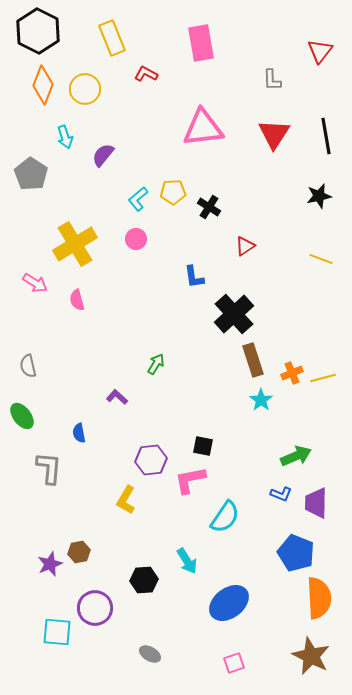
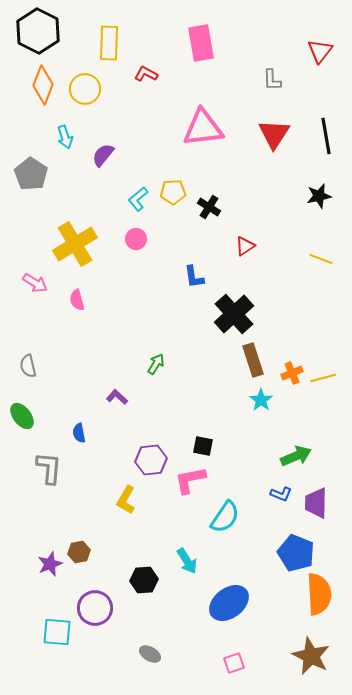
yellow rectangle at (112, 38): moved 3 px left, 5 px down; rotated 24 degrees clockwise
orange semicircle at (319, 598): moved 4 px up
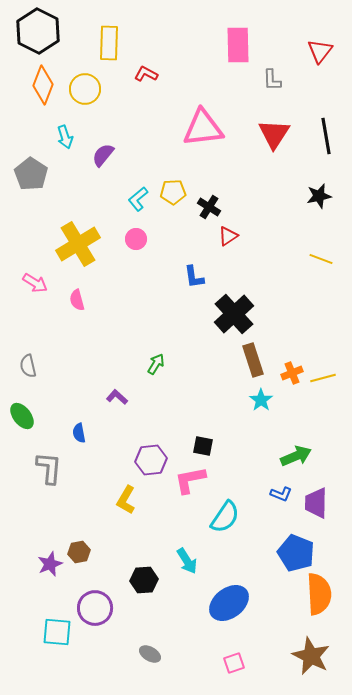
pink rectangle at (201, 43): moved 37 px right, 2 px down; rotated 9 degrees clockwise
yellow cross at (75, 244): moved 3 px right
red triangle at (245, 246): moved 17 px left, 10 px up
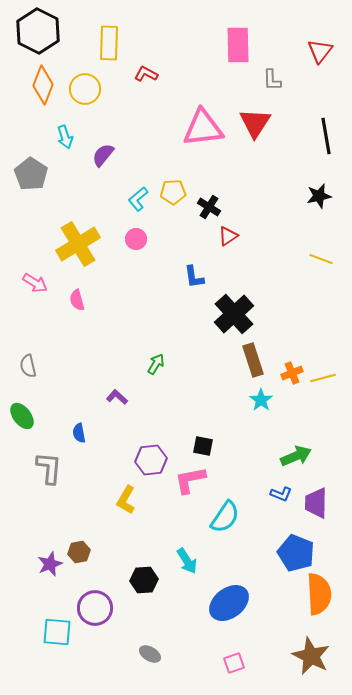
red triangle at (274, 134): moved 19 px left, 11 px up
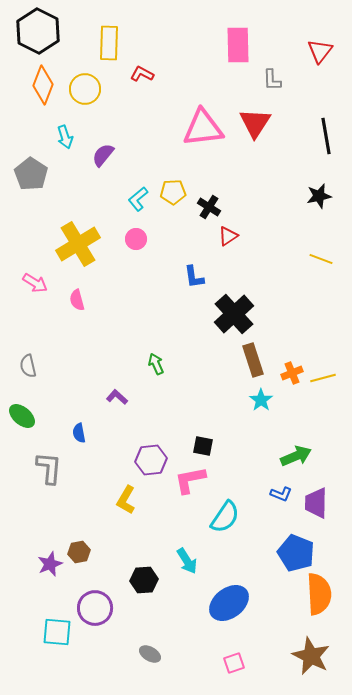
red L-shape at (146, 74): moved 4 px left
green arrow at (156, 364): rotated 55 degrees counterclockwise
green ellipse at (22, 416): rotated 12 degrees counterclockwise
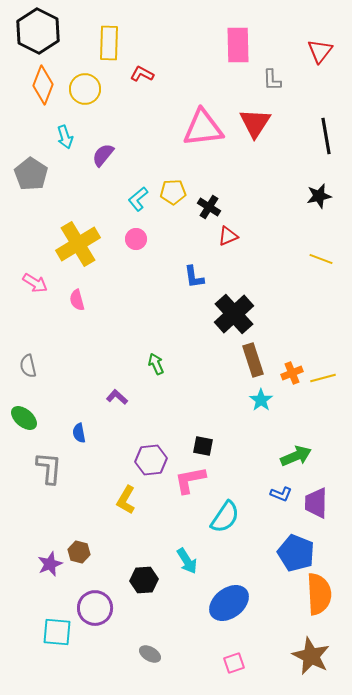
red triangle at (228, 236): rotated 10 degrees clockwise
green ellipse at (22, 416): moved 2 px right, 2 px down
brown hexagon at (79, 552): rotated 25 degrees clockwise
